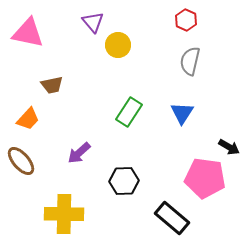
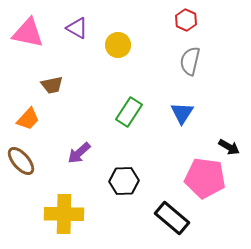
purple triangle: moved 16 px left, 6 px down; rotated 20 degrees counterclockwise
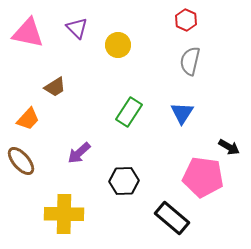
purple triangle: rotated 15 degrees clockwise
brown trapezoid: moved 3 px right, 2 px down; rotated 20 degrees counterclockwise
pink pentagon: moved 2 px left, 1 px up
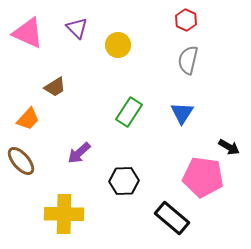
pink triangle: rotated 12 degrees clockwise
gray semicircle: moved 2 px left, 1 px up
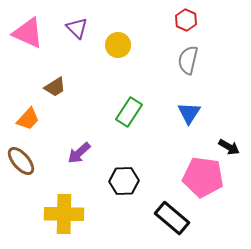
blue triangle: moved 7 px right
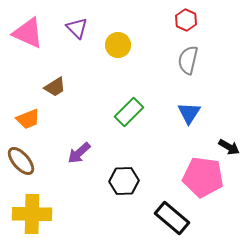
green rectangle: rotated 12 degrees clockwise
orange trapezoid: rotated 25 degrees clockwise
yellow cross: moved 32 px left
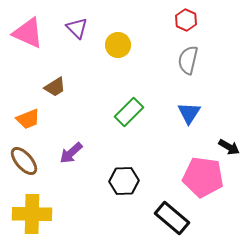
purple arrow: moved 8 px left
brown ellipse: moved 3 px right
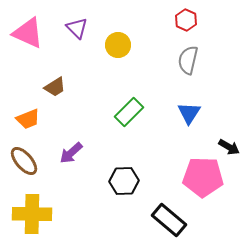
pink pentagon: rotated 6 degrees counterclockwise
black rectangle: moved 3 px left, 2 px down
